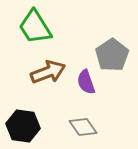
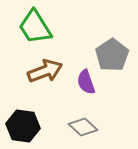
brown arrow: moved 3 px left, 1 px up
gray diamond: rotated 12 degrees counterclockwise
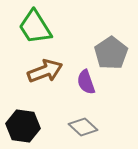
gray pentagon: moved 1 px left, 2 px up
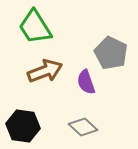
gray pentagon: rotated 12 degrees counterclockwise
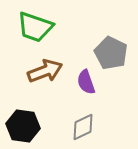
green trapezoid: rotated 39 degrees counterclockwise
gray diamond: rotated 68 degrees counterclockwise
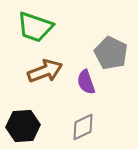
black hexagon: rotated 12 degrees counterclockwise
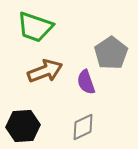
gray pentagon: rotated 12 degrees clockwise
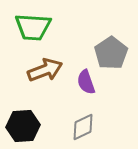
green trapezoid: moved 2 px left; rotated 15 degrees counterclockwise
brown arrow: moved 1 px up
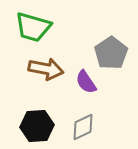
green trapezoid: rotated 12 degrees clockwise
brown arrow: moved 1 px right, 1 px up; rotated 32 degrees clockwise
purple semicircle: rotated 15 degrees counterclockwise
black hexagon: moved 14 px right
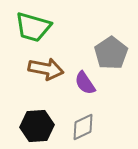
purple semicircle: moved 1 px left, 1 px down
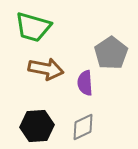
purple semicircle: rotated 30 degrees clockwise
